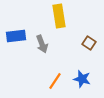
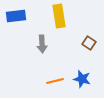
blue rectangle: moved 20 px up
gray arrow: rotated 18 degrees clockwise
orange line: rotated 42 degrees clockwise
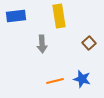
brown square: rotated 16 degrees clockwise
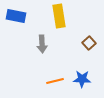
blue rectangle: rotated 18 degrees clockwise
blue star: rotated 12 degrees counterclockwise
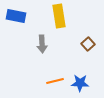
brown square: moved 1 px left, 1 px down
blue star: moved 2 px left, 4 px down
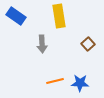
blue rectangle: rotated 24 degrees clockwise
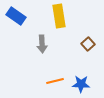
blue star: moved 1 px right, 1 px down
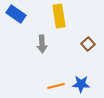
blue rectangle: moved 2 px up
orange line: moved 1 px right, 5 px down
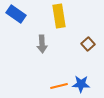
orange line: moved 3 px right
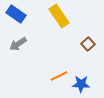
yellow rectangle: rotated 25 degrees counterclockwise
gray arrow: moved 24 px left; rotated 60 degrees clockwise
orange line: moved 10 px up; rotated 12 degrees counterclockwise
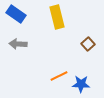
yellow rectangle: moved 2 px left, 1 px down; rotated 20 degrees clockwise
gray arrow: rotated 36 degrees clockwise
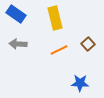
yellow rectangle: moved 2 px left, 1 px down
orange line: moved 26 px up
blue star: moved 1 px left, 1 px up
